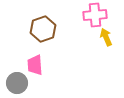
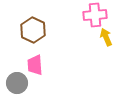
brown hexagon: moved 10 px left, 1 px down; rotated 15 degrees counterclockwise
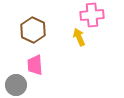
pink cross: moved 3 px left
yellow arrow: moved 27 px left
gray circle: moved 1 px left, 2 px down
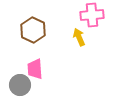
pink trapezoid: moved 4 px down
gray circle: moved 4 px right
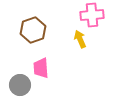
brown hexagon: rotated 15 degrees clockwise
yellow arrow: moved 1 px right, 2 px down
pink trapezoid: moved 6 px right, 1 px up
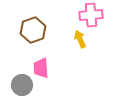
pink cross: moved 1 px left
gray circle: moved 2 px right
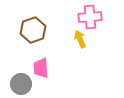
pink cross: moved 1 px left, 2 px down
gray circle: moved 1 px left, 1 px up
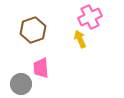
pink cross: rotated 20 degrees counterclockwise
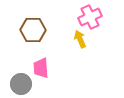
brown hexagon: rotated 20 degrees clockwise
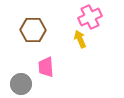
pink trapezoid: moved 5 px right, 1 px up
